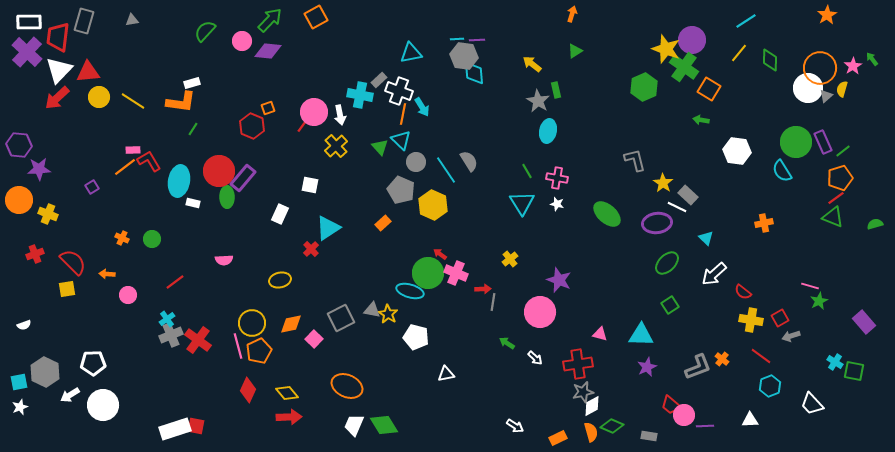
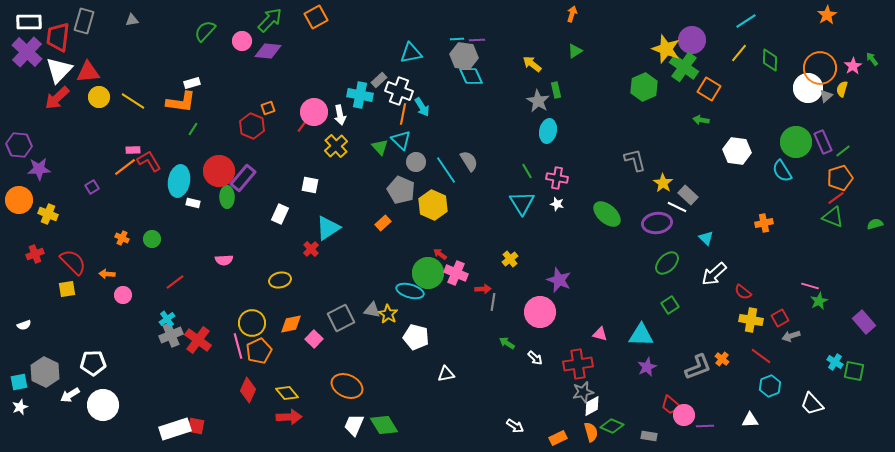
cyan diamond at (474, 73): moved 3 px left, 3 px down; rotated 20 degrees counterclockwise
pink circle at (128, 295): moved 5 px left
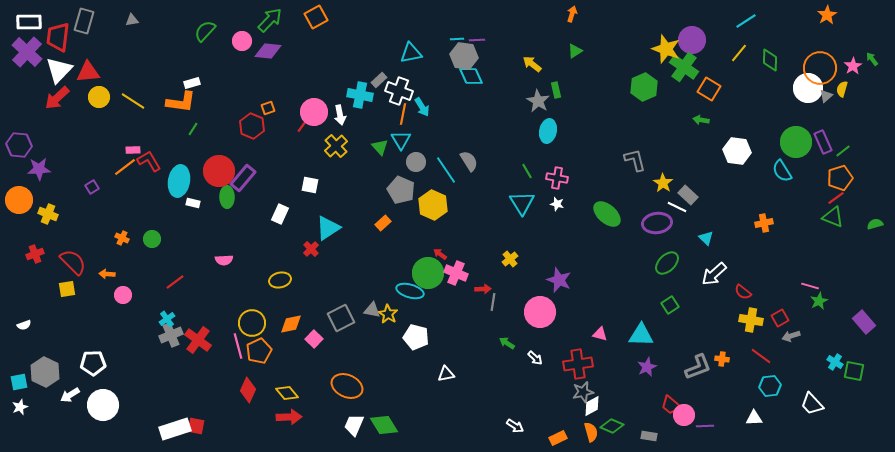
cyan triangle at (401, 140): rotated 15 degrees clockwise
orange cross at (722, 359): rotated 32 degrees counterclockwise
cyan hexagon at (770, 386): rotated 15 degrees clockwise
white triangle at (750, 420): moved 4 px right, 2 px up
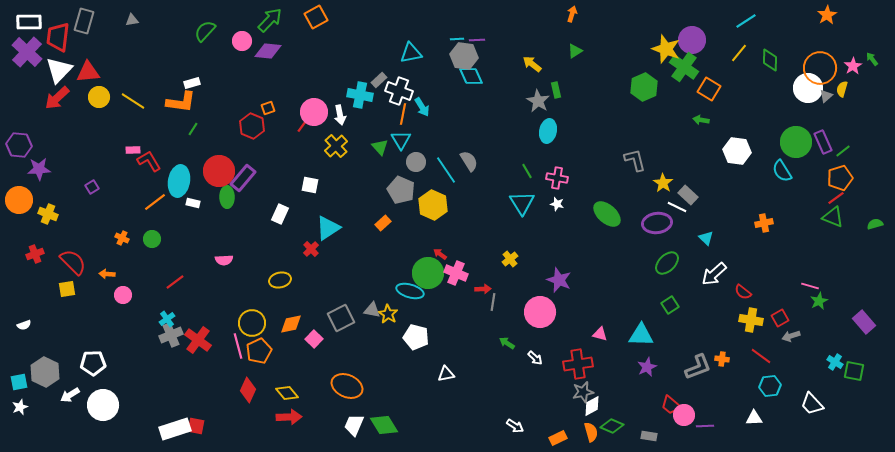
orange line at (125, 167): moved 30 px right, 35 px down
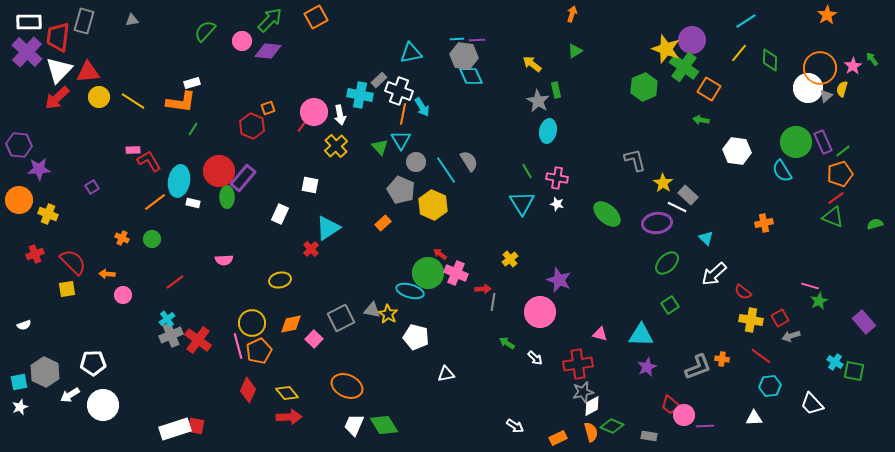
orange pentagon at (840, 178): moved 4 px up
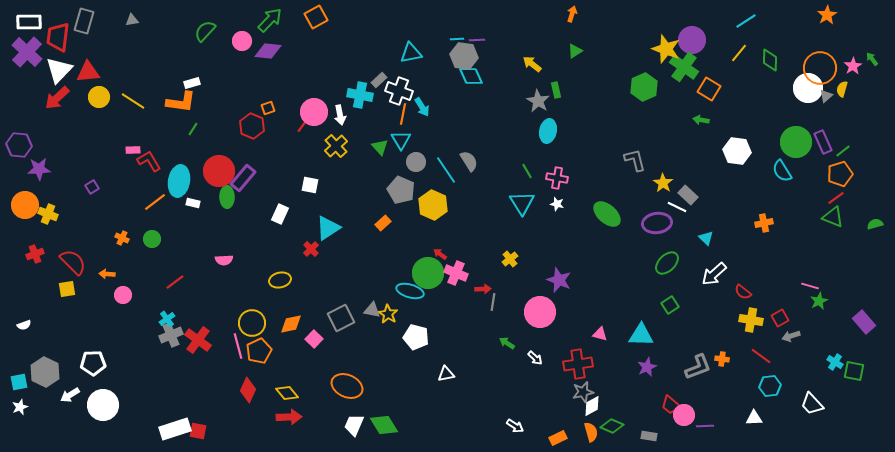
orange circle at (19, 200): moved 6 px right, 5 px down
red square at (196, 426): moved 2 px right, 5 px down
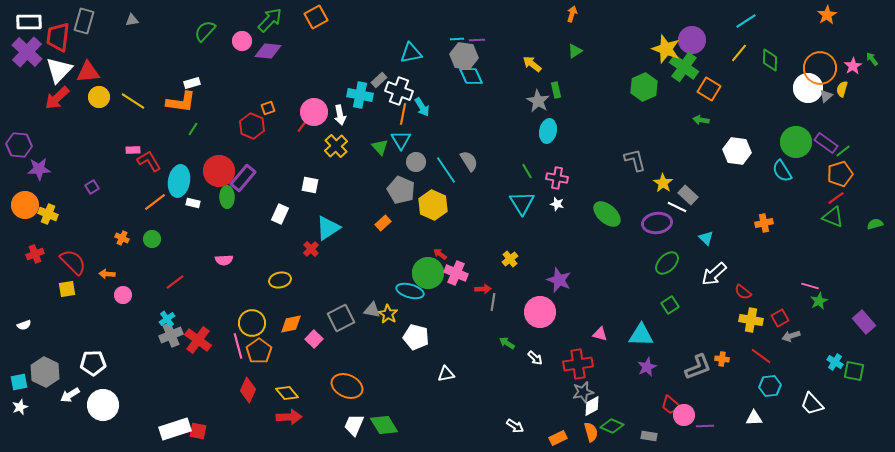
purple rectangle at (823, 142): moved 3 px right, 1 px down; rotated 30 degrees counterclockwise
orange pentagon at (259, 351): rotated 10 degrees counterclockwise
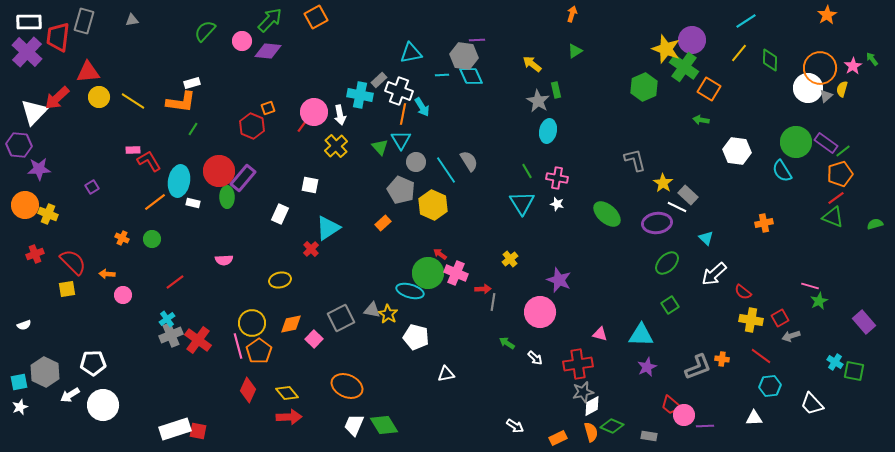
cyan line at (457, 39): moved 15 px left, 36 px down
white triangle at (59, 70): moved 25 px left, 42 px down
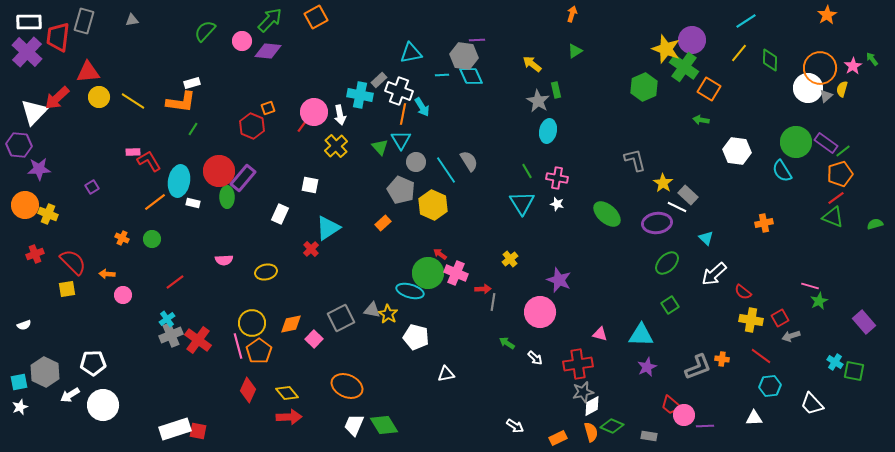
pink rectangle at (133, 150): moved 2 px down
yellow ellipse at (280, 280): moved 14 px left, 8 px up
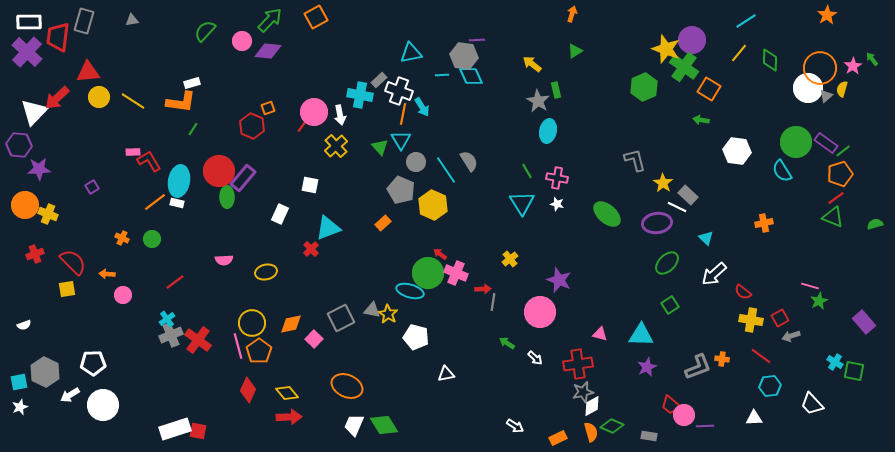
white rectangle at (193, 203): moved 16 px left
cyan triangle at (328, 228): rotated 12 degrees clockwise
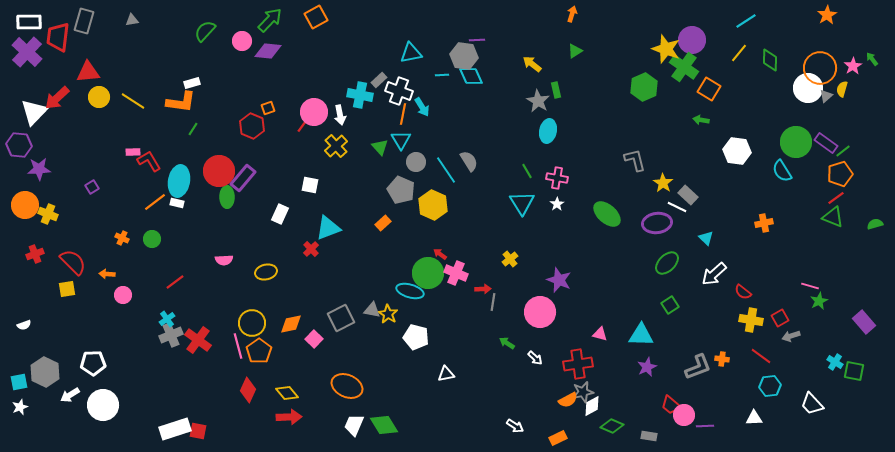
white star at (557, 204): rotated 24 degrees clockwise
orange semicircle at (591, 432): moved 23 px left, 32 px up; rotated 78 degrees clockwise
